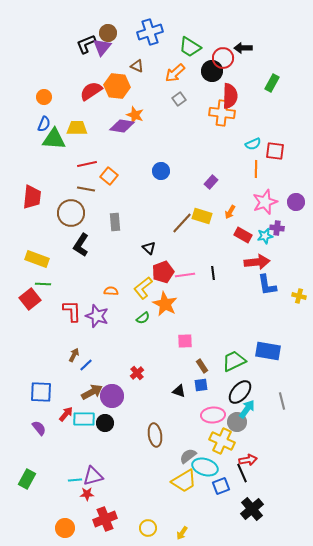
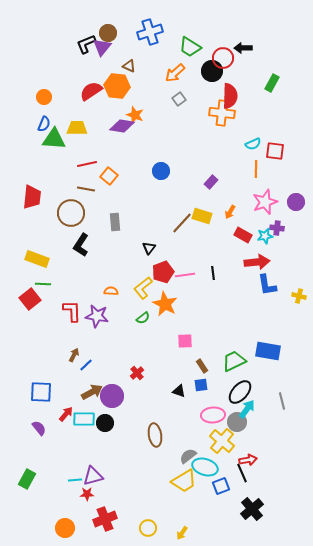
brown triangle at (137, 66): moved 8 px left
black triangle at (149, 248): rotated 24 degrees clockwise
purple star at (97, 316): rotated 10 degrees counterclockwise
yellow cross at (222, 441): rotated 15 degrees clockwise
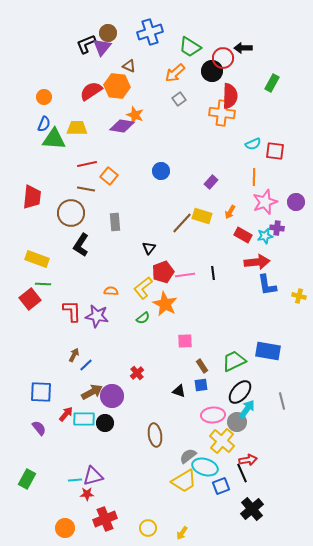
orange line at (256, 169): moved 2 px left, 8 px down
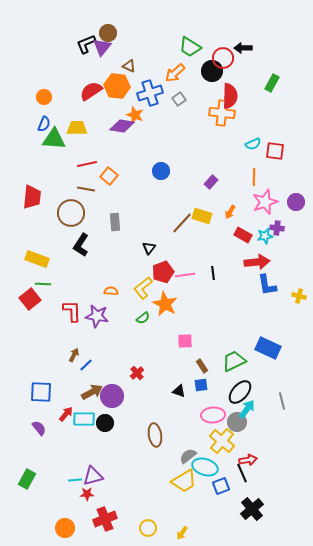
blue cross at (150, 32): moved 61 px down
blue rectangle at (268, 351): moved 3 px up; rotated 15 degrees clockwise
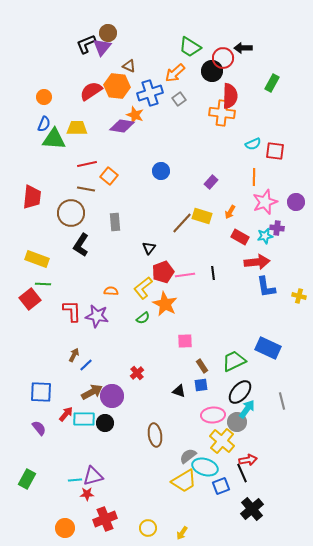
red rectangle at (243, 235): moved 3 px left, 2 px down
blue L-shape at (267, 285): moved 1 px left, 2 px down
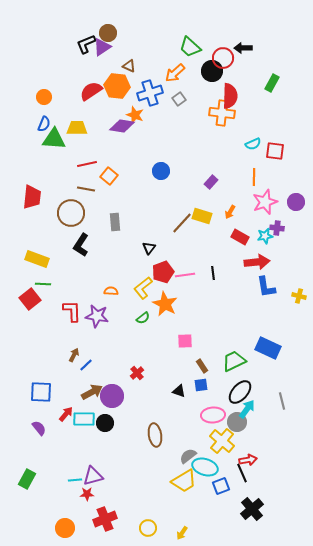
purple triangle at (102, 47): rotated 18 degrees clockwise
green trapezoid at (190, 47): rotated 10 degrees clockwise
